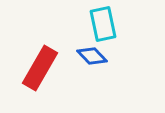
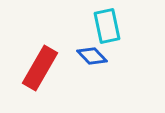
cyan rectangle: moved 4 px right, 2 px down
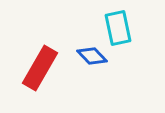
cyan rectangle: moved 11 px right, 2 px down
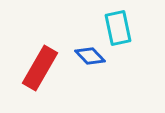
blue diamond: moved 2 px left
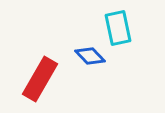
red rectangle: moved 11 px down
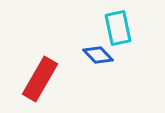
blue diamond: moved 8 px right, 1 px up
